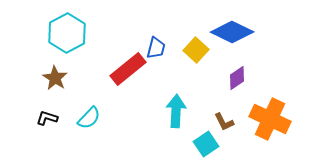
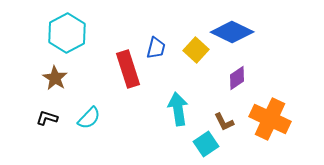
red rectangle: rotated 69 degrees counterclockwise
cyan arrow: moved 2 px right, 2 px up; rotated 12 degrees counterclockwise
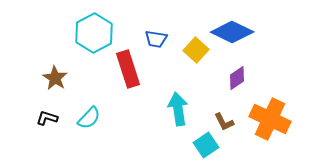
cyan hexagon: moved 27 px right
blue trapezoid: moved 9 px up; rotated 85 degrees clockwise
cyan square: moved 1 px down
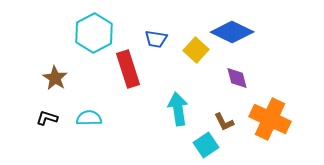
purple diamond: rotated 70 degrees counterclockwise
cyan semicircle: rotated 135 degrees counterclockwise
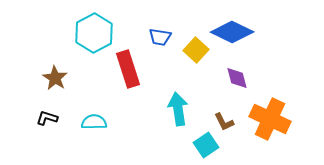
blue trapezoid: moved 4 px right, 2 px up
cyan semicircle: moved 5 px right, 4 px down
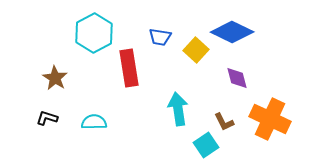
red rectangle: moved 1 px right, 1 px up; rotated 9 degrees clockwise
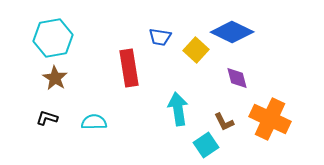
cyan hexagon: moved 41 px left, 5 px down; rotated 18 degrees clockwise
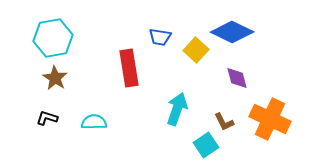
cyan arrow: moved 1 px left; rotated 28 degrees clockwise
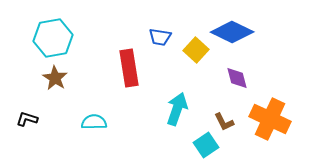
black L-shape: moved 20 px left, 1 px down
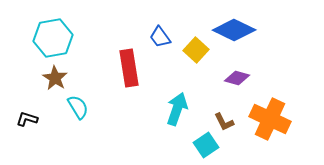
blue diamond: moved 2 px right, 2 px up
blue trapezoid: rotated 45 degrees clockwise
purple diamond: rotated 60 degrees counterclockwise
cyan semicircle: moved 16 px left, 15 px up; rotated 60 degrees clockwise
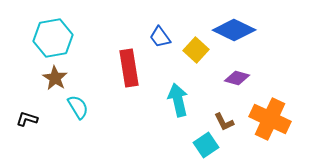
cyan arrow: moved 1 px right, 9 px up; rotated 32 degrees counterclockwise
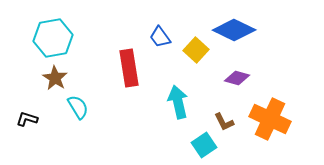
cyan arrow: moved 2 px down
cyan square: moved 2 px left
